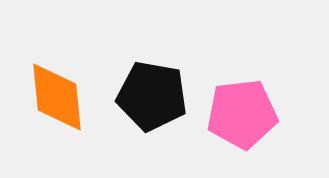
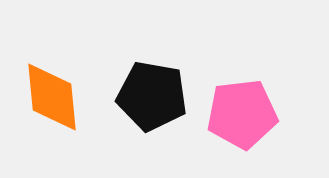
orange diamond: moved 5 px left
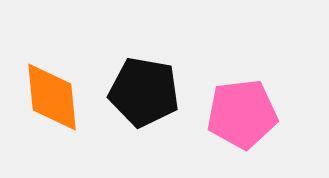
black pentagon: moved 8 px left, 4 px up
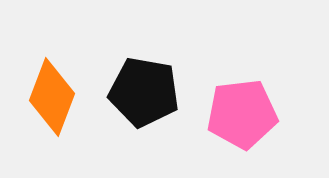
orange diamond: rotated 26 degrees clockwise
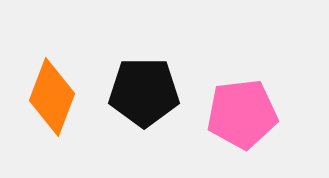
black pentagon: rotated 10 degrees counterclockwise
